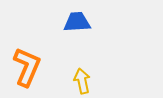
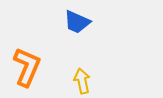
blue trapezoid: rotated 152 degrees counterclockwise
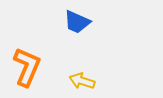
yellow arrow: rotated 60 degrees counterclockwise
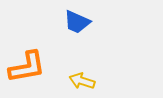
orange L-shape: rotated 57 degrees clockwise
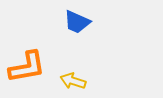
yellow arrow: moved 9 px left
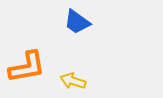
blue trapezoid: rotated 12 degrees clockwise
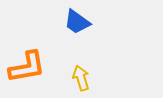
yellow arrow: moved 8 px right, 3 px up; rotated 55 degrees clockwise
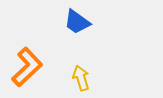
orange L-shape: rotated 33 degrees counterclockwise
